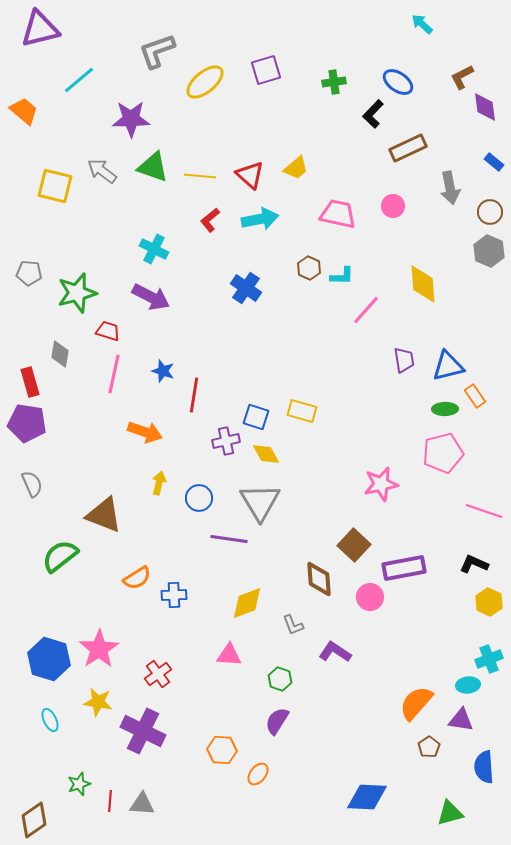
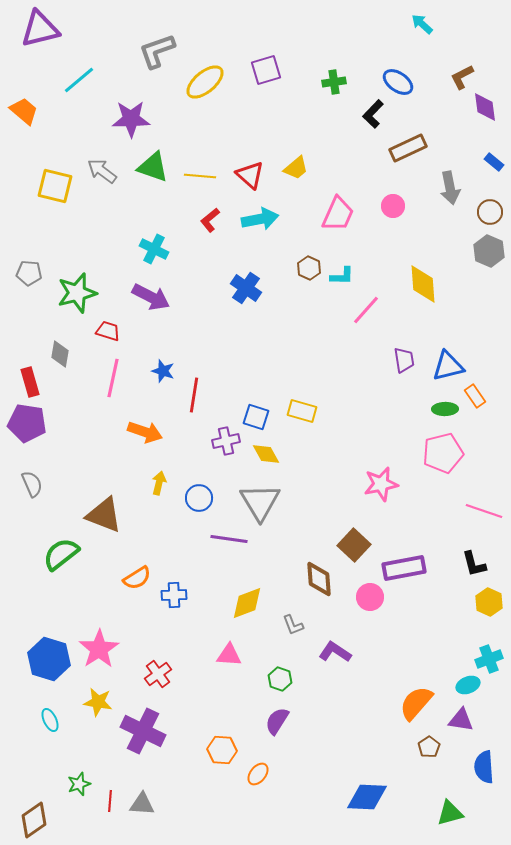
pink trapezoid at (338, 214): rotated 102 degrees clockwise
pink line at (114, 374): moved 1 px left, 4 px down
green semicircle at (60, 556): moved 1 px right, 2 px up
black L-shape at (474, 564): rotated 128 degrees counterclockwise
cyan ellipse at (468, 685): rotated 15 degrees counterclockwise
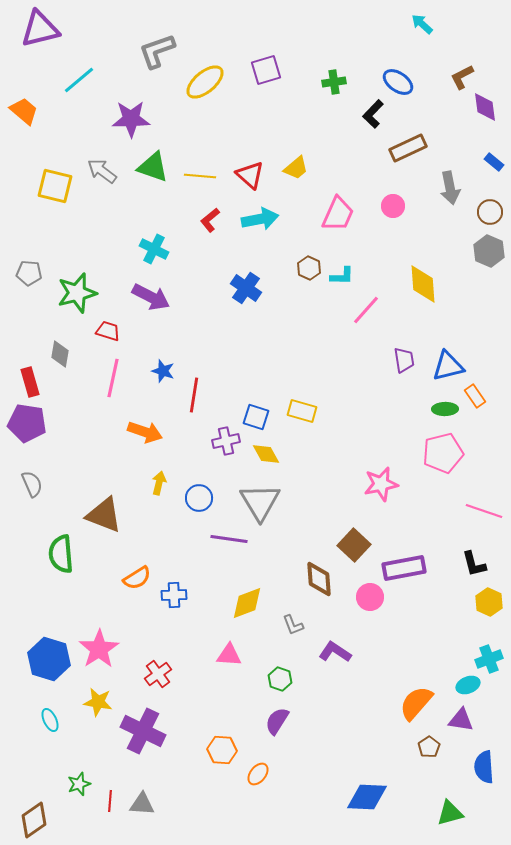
green semicircle at (61, 554): rotated 57 degrees counterclockwise
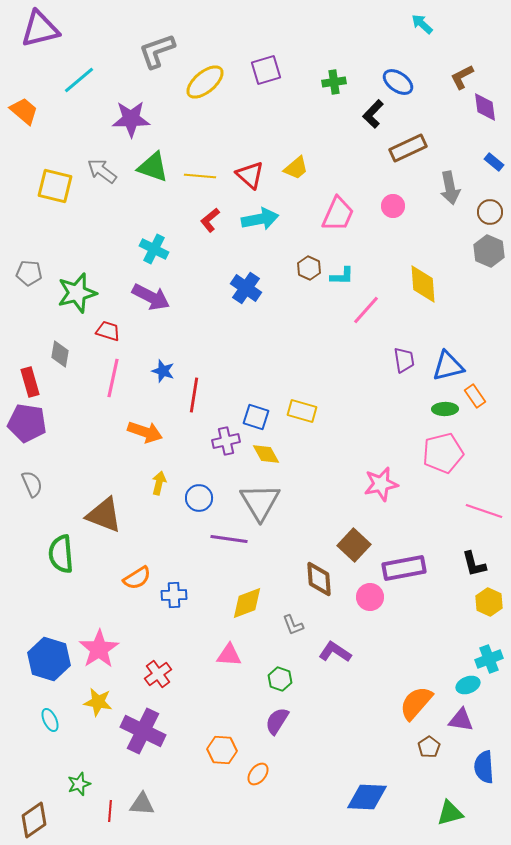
red line at (110, 801): moved 10 px down
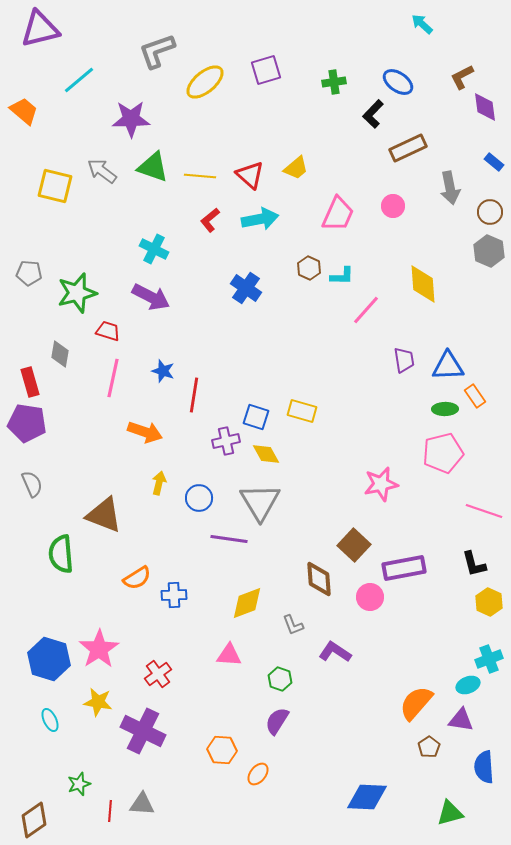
blue triangle at (448, 366): rotated 12 degrees clockwise
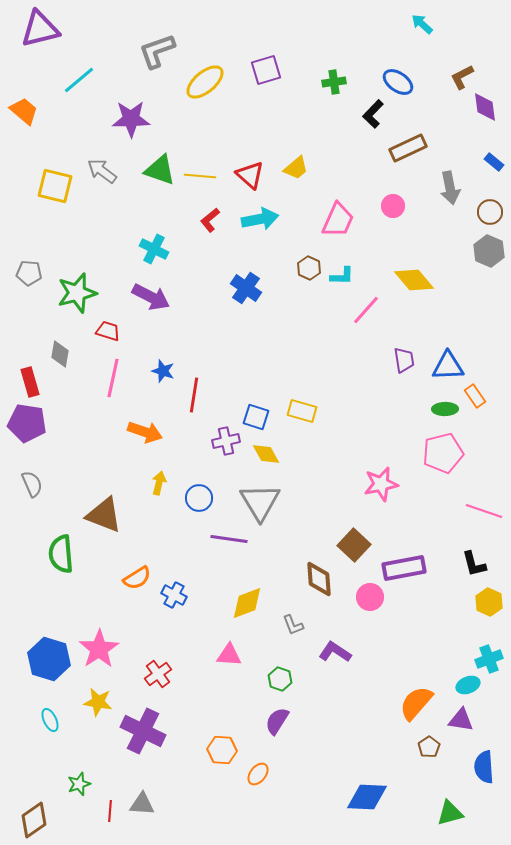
green triangle at (153, 167): moved 7 px right, 3 px down
pink trapezoid at (338, 214): moved 6 px down
yellow diamond at (423, 284): moved 9 px left, 4 px up; rotated 36 degrees counterclockwise
blue cross at (174, 595): rotated 30 degrees clockwise
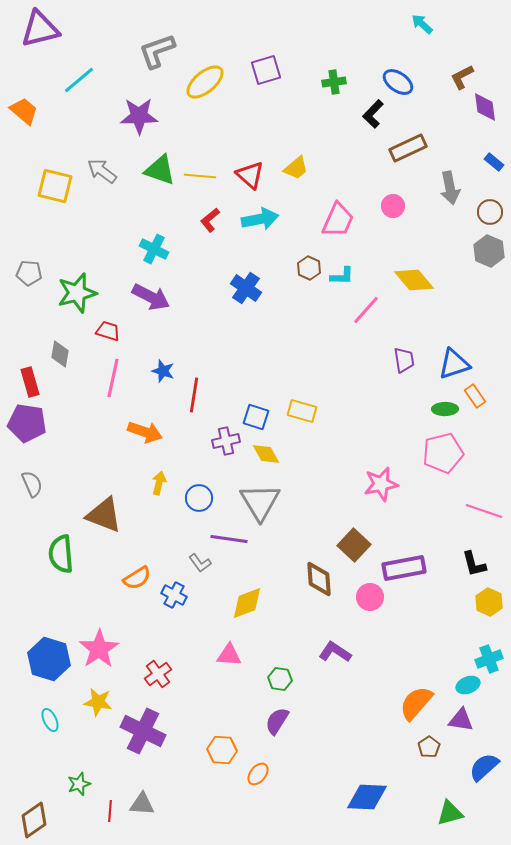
purple star at (131, 119): moved 8 px right, 3 px up
blue triangle at (448, 366): moved 6 px right, 2 px up; rotated 16 degrees counterclockwise
gray L-shape at (293, 625): moved 93 px left, 62 px up; rotated 15 degrees counterclockwise
green hexagon at (280, 679): rotated 10 degrees counterclockwise
blue semicircle at (484, 767): rotated 52 degrees clockwise
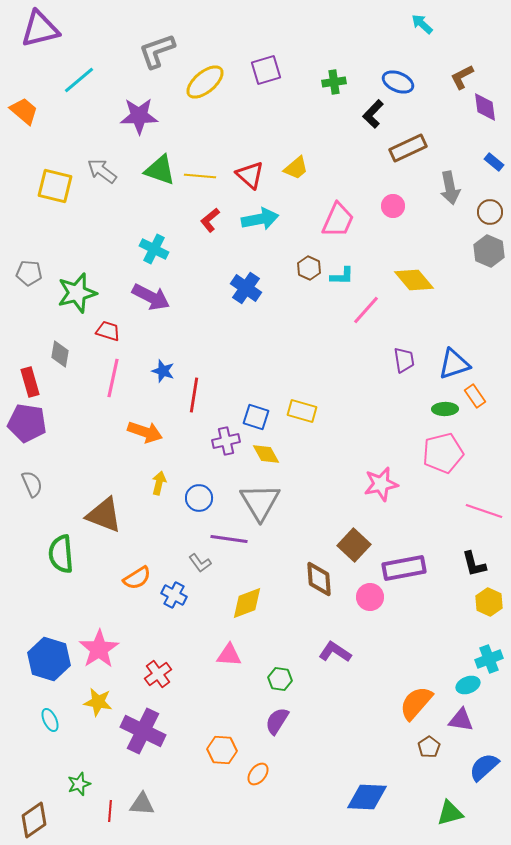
blue ellipse at (398, 82): rotated 12 degrees counterclockwise
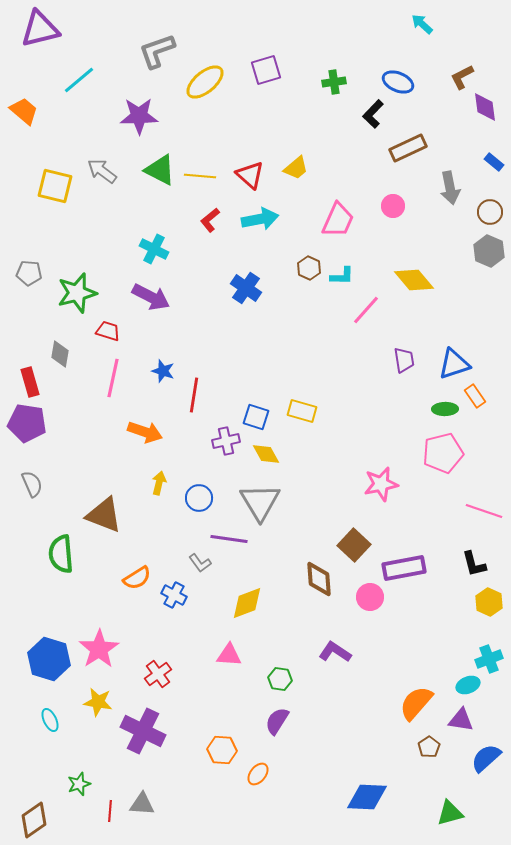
green triangle at (160, 170): rotated 8 degrees clockwise
blue semicircle at (484, 767): moved 2 px right, 9 px up
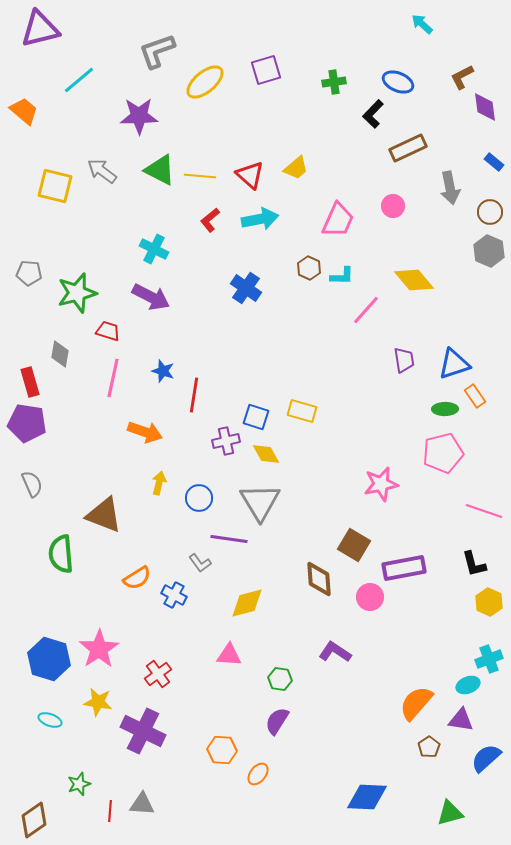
brown square at (354, 545): rotated 12 degrees counterclockwise
yellow diamond at (247, 603): rotated 6 degrees clockwise
cyan ellipse at (50, 720): rotated 45 degrees counterclockwise
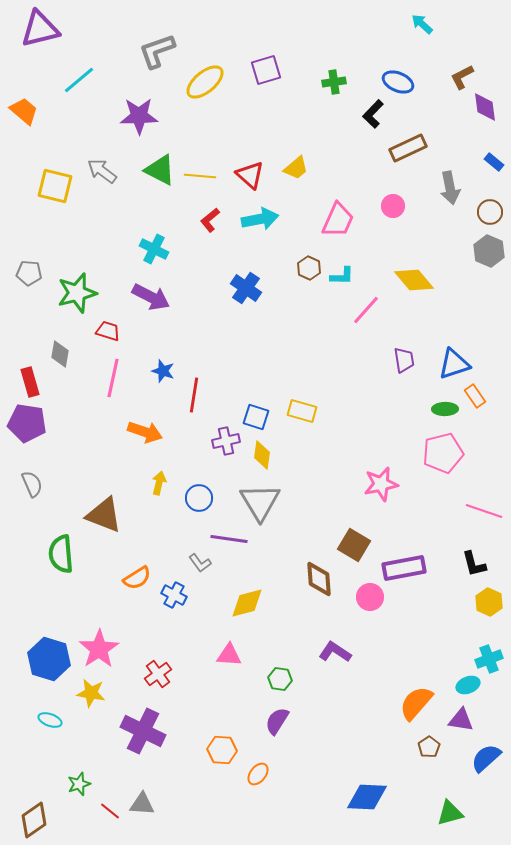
yellow diamond at (266, 454): moved 4 px left, 1 px down; rotated 36 degrees clockwise
yellow star at (98, 702): moved 7 px left, 9 px up
red line at (110, 811): rotated 55 degrees counterclockwise
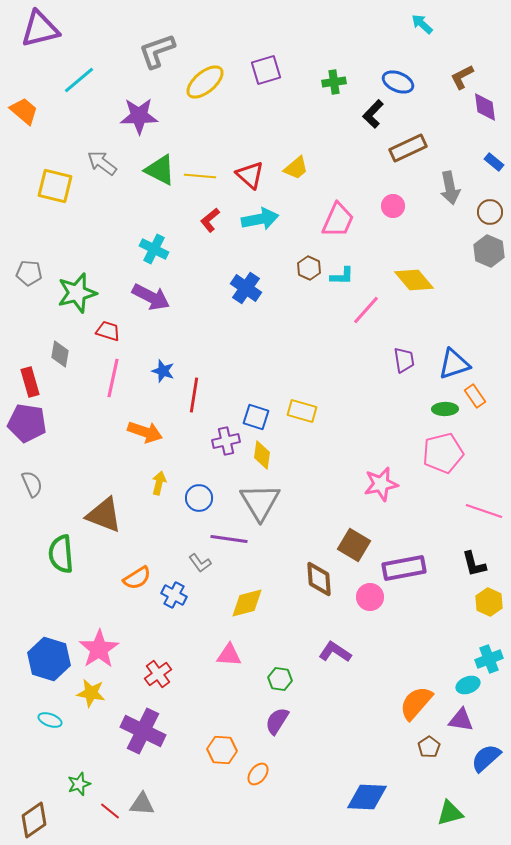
gray arrow at (102, 171): moved 8 px up
